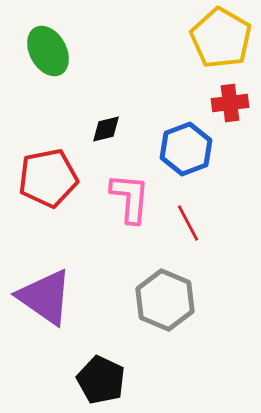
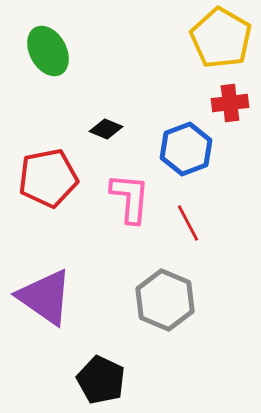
black diamond: rotated 36 degrees clockwise
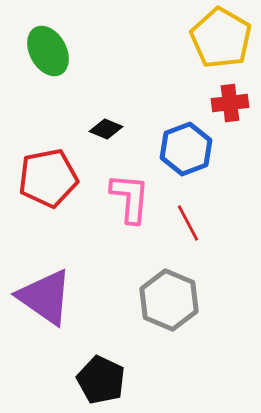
gray hexagon: moved 4 px right
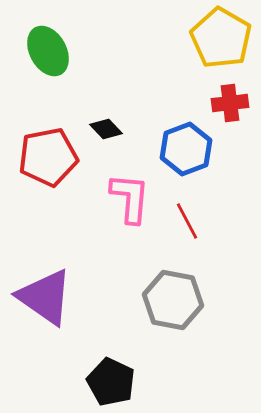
black diamond: rotated 24 degrees clockwise
red pentagon: moved 21 px up
red line: moved 1 px left, 2 px up
gray hexagon: moved 4 px right; rotated 12 degrees counterclockwise
black pentagon: moved 10 px right, 2 px down
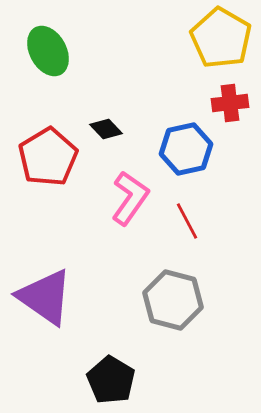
blue hexagon: rotated 9 degrees clockwise
red pentagon: rotated 20 degrees counterclockwise
pink L-shape: rotated 30 degrees clockwise
gray hexagon: rotated 4 degrees clockwise
black pentagon: moved 2 px up; rotated 6 degrees clockwise
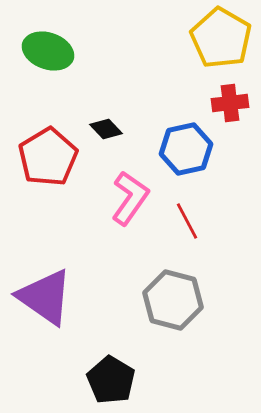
green ellipse: rotated 42 degrees counterclockwise
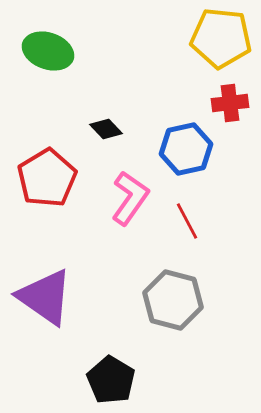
yellow pentagon: rotated 24 degrees counterclockwise
red pentagon: moved 1 px left, 21 px down
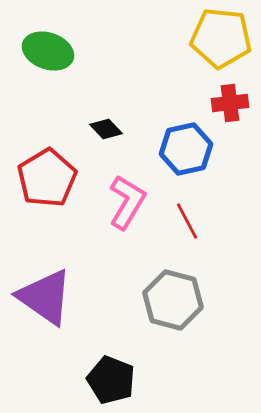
pink L-shape: moved 3 px left, 4 px down; rotated 4 degrees counterclockwise
black pentagon: rotated 9 degrees counterclockwise
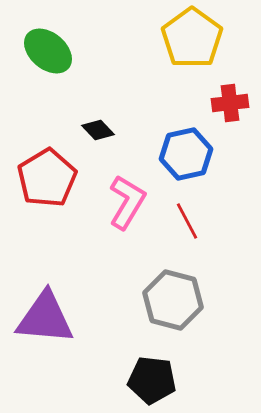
yellow pentagon: moved 29 px left; rotated 30 degrees clockwise
green ellipse: rotated 21 degrees clockwise
black diamond: moved 8 px left, 1 px down
blue hexagon: moved 5 px down
purple triangle: moved 21 px down; rotated 30 degrees counterclockwise
black pentagon: moved 41 px right; rotated 15 degrees counterclockwise
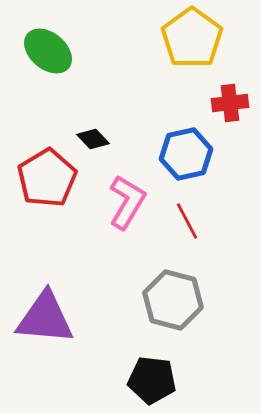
black diamond: moved 5 px left, 9 px down
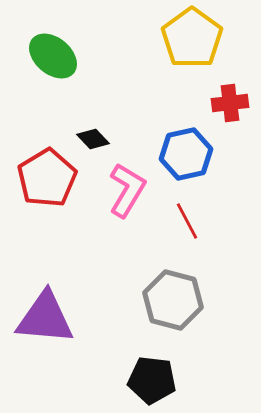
green ellipse: moved 5 px right, 5 px down
pink L-shape: moved 12 px up
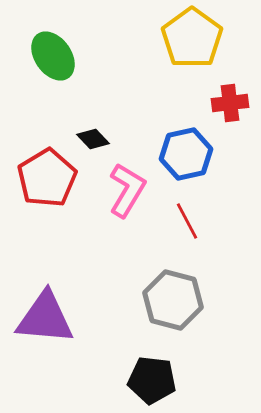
green ellipse: rotated 15 degrees clockwise
